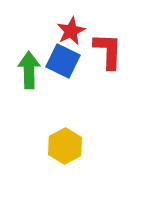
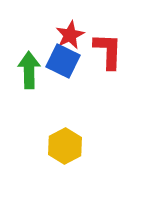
red star: moved 1 px left, 4 px down
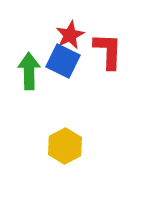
green arrow: moved 1 px down
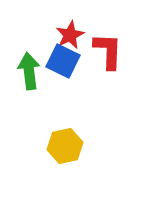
green arrow: rotated 6 degrees counterclockwise
yellow hexagon: rotated 16 degrees clockwise
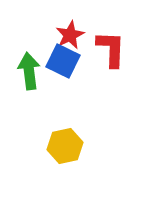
red L-shape: moved 3 px right, 2 px up
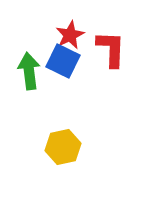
yellow hexagon: moved 2 px left, 1 px down
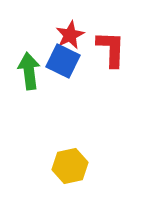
yellow hexagon: moved 7 px right, 19 px down
